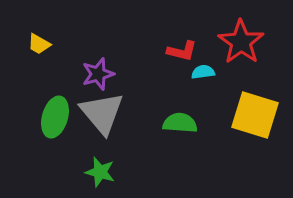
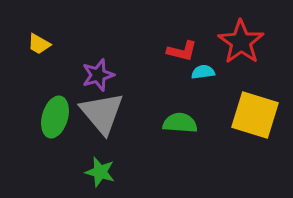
purple star: moved 1 px down
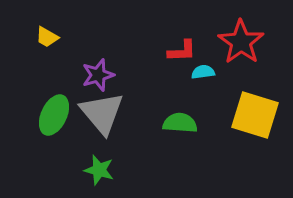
yellow trapezoid: moved 8 px right, 7 px up
red L-shape: rotated 16 degrees counterclockwise
green ellipse: moved 1 px left, 2 px up; rotated 9 degrees clockwise
green star: moved 1 px left, 2 px up
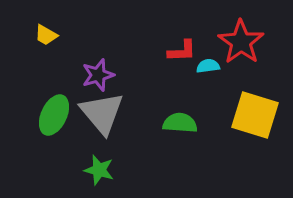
yellow trapezoid: moved 1 px left, 2 px up
cyan semicircle: moved 5 px right, 6 px up
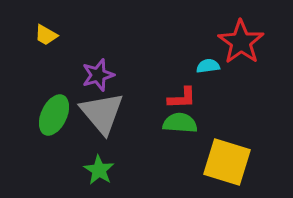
red L-shape: moved 47 px down
yellow square: moved 28 px left, 47 px down
green star: rotated 16 degrees clockwise
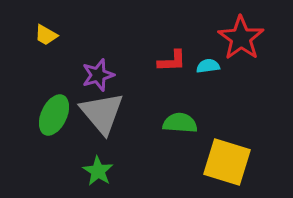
red star: moved 4 px up
red L-shape: moved 10 px left, 37 px up
green star: moved 1 px left, 1 px down
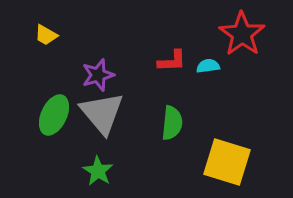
red star: moved 1 px right, 4 px up
green semicircle: moved 8 px left; rotated 92 degrees clockwise
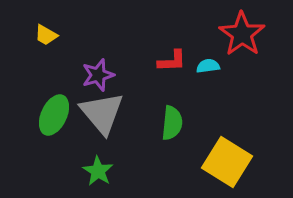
yellow square: rotated 15 degrees clockwise
